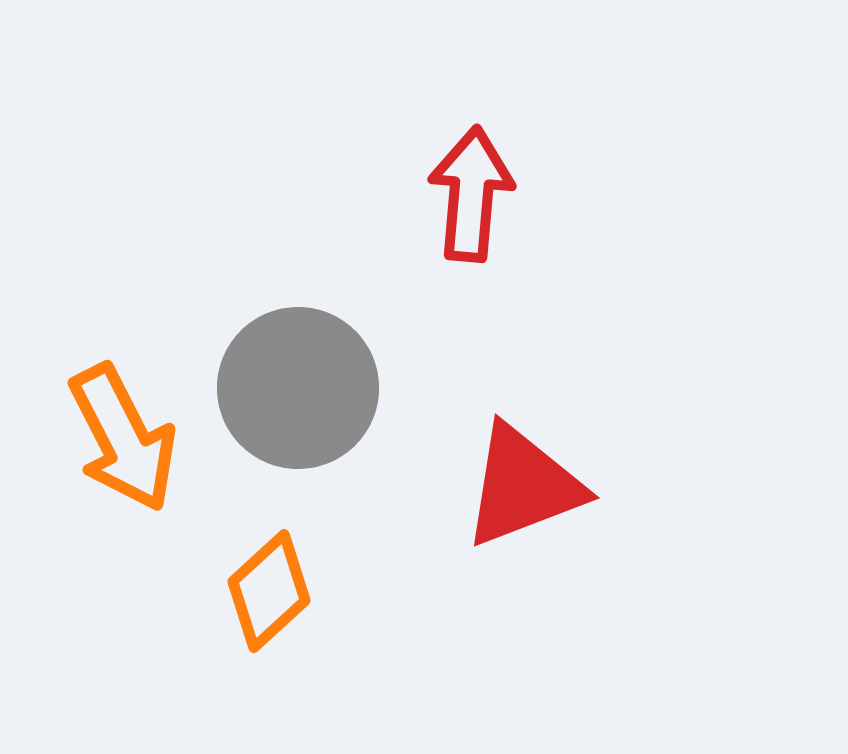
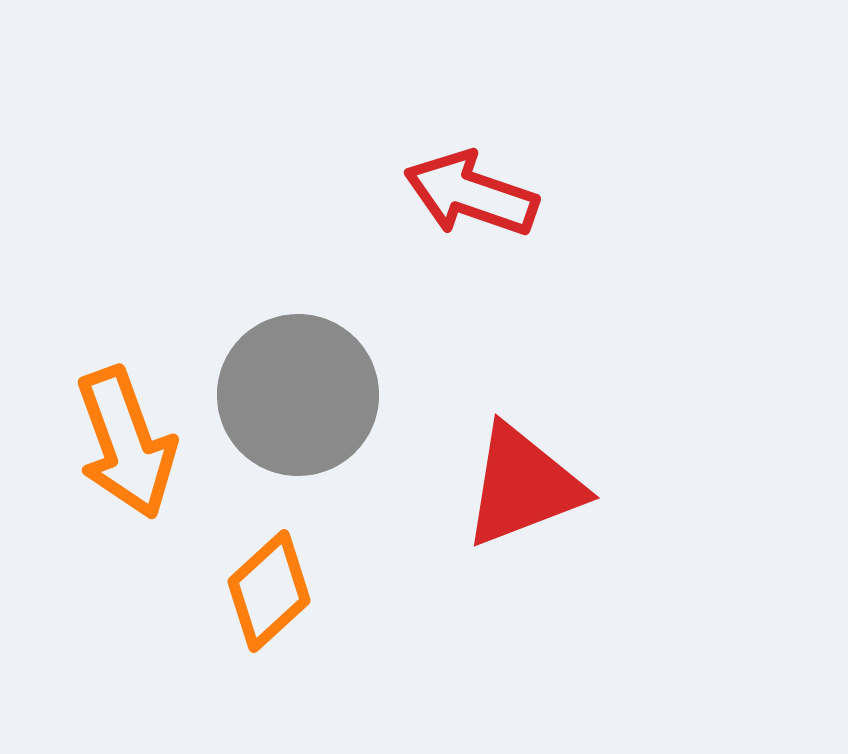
red arrow: rotated 76 degrees counterclockwise
gray circle: moved 7 px down
orange arrow: moved 3 px right, 5 px down; rotated 7 degrees clockwise
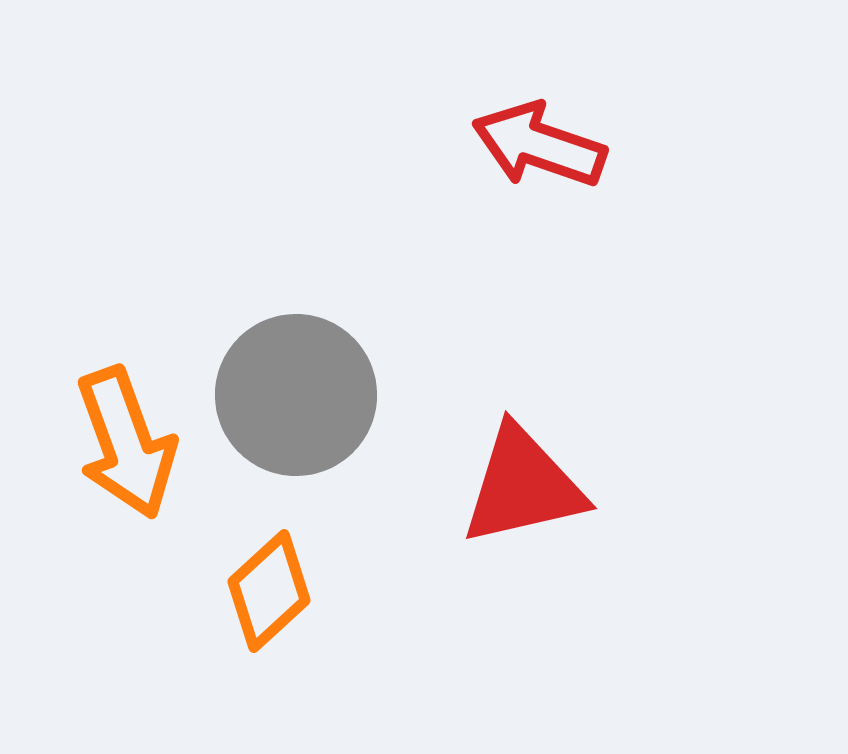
red arrow: moved 68 px right, 49 px up
gray circle: moved 2 px left
red triangle: rotated 8 degrees clockwise
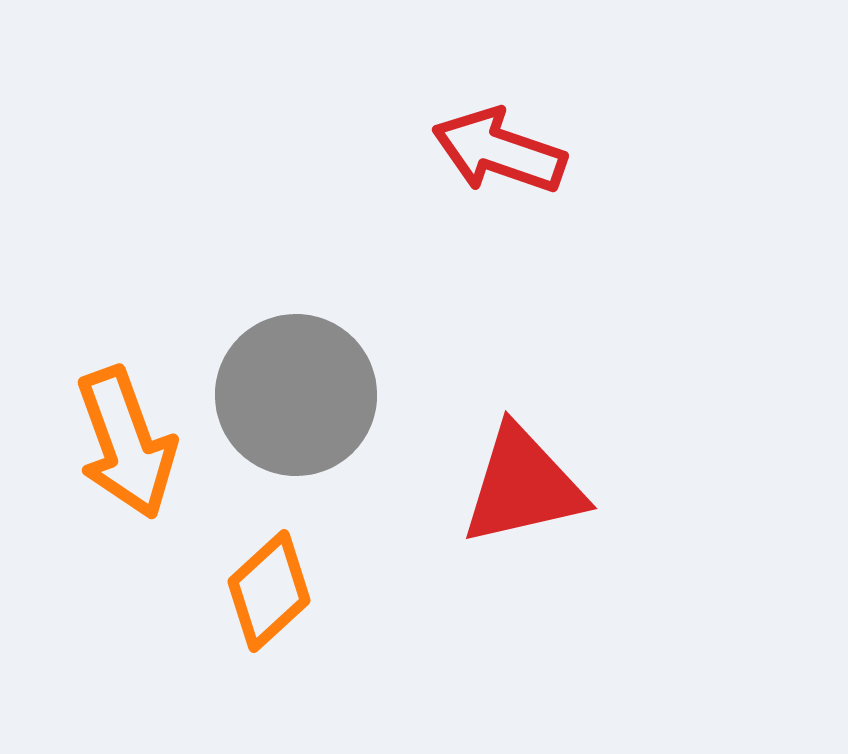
red arrow: moved 40 px left, 6 px down
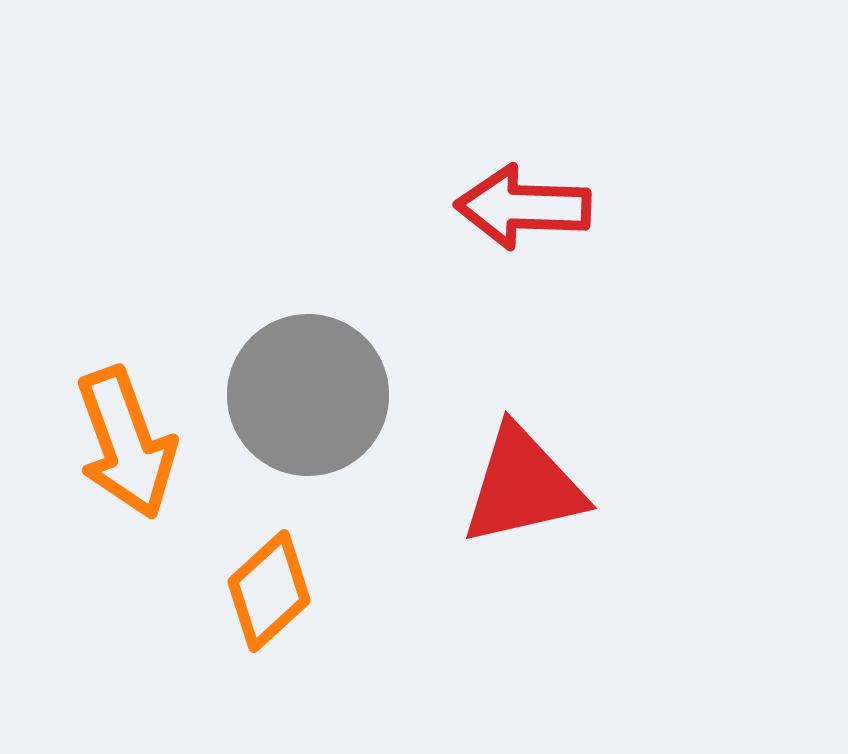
red arrow: moved 24 px right, 56 px down; rotated 17 degrees counterclockwise
gray circle: moved 12 px right
